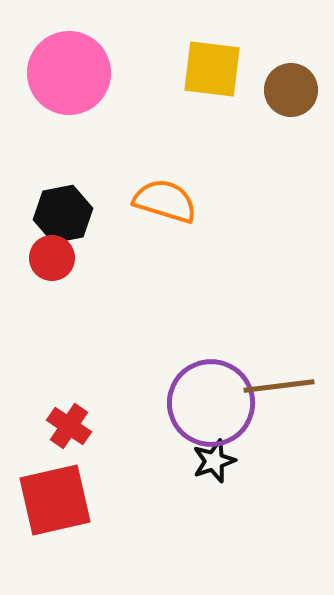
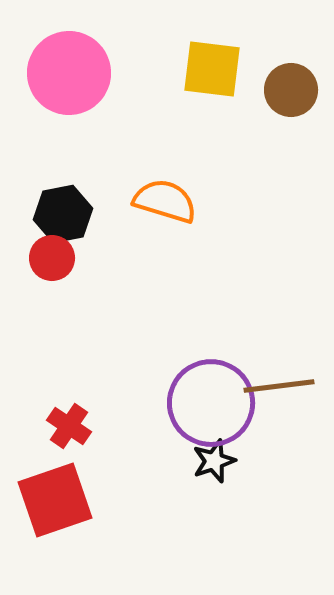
red square: rotated 6 degrees counterclockwise
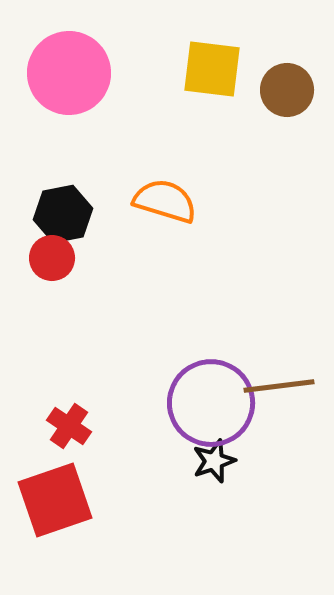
brown circle: moved 4 px left
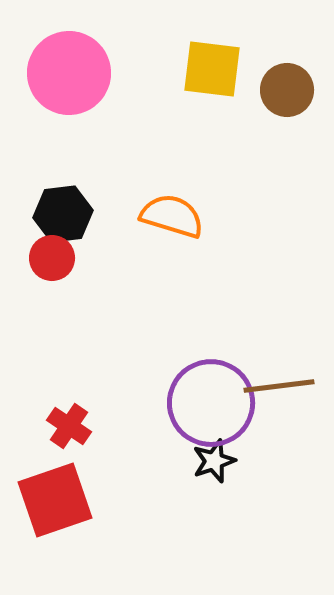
orange semicircle: moved 7 px right, 15 px down
black hexagon: rotated 4 degrees clockwise
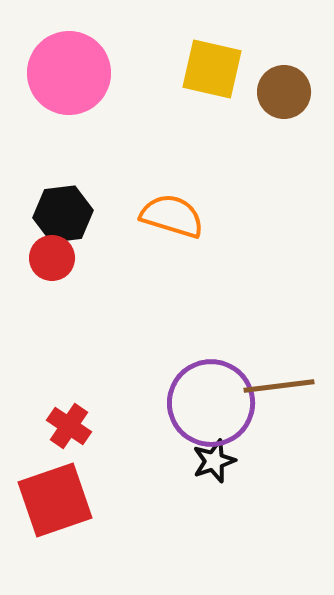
yellow square: rotated 6 degrees clockwise
brown circle: moved 3 px left, 2 px down
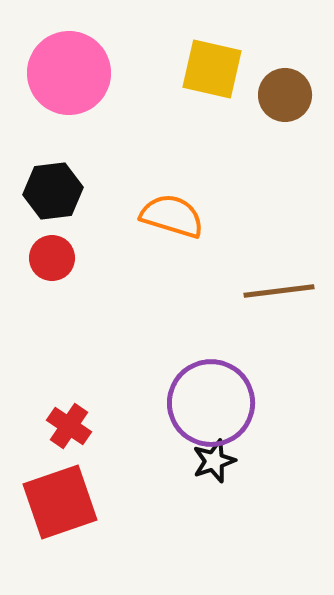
brown circle: moved 1 px right, 3 px down
black hexagon: moved 10 px left, 23 px up
brown line: moved 95 px up
red square: moved 5 px right, 2 px down
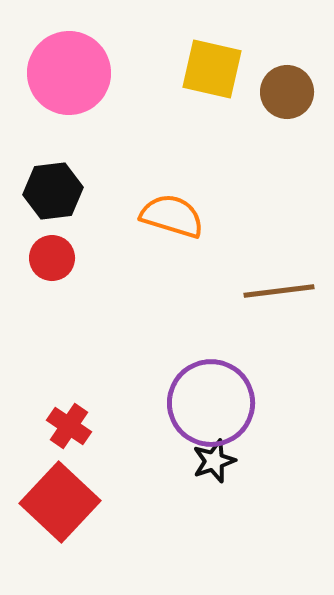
brown circle: moved 2 px right, 3 px up
red square: rotated 28 degrees counterclockwise
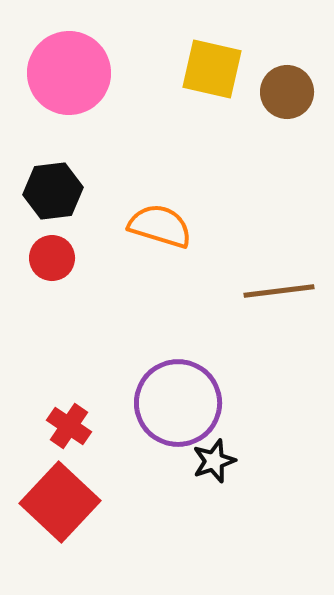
orange semicircle: moved 12 px left, 10 px down
purple circle: moved 33 px left
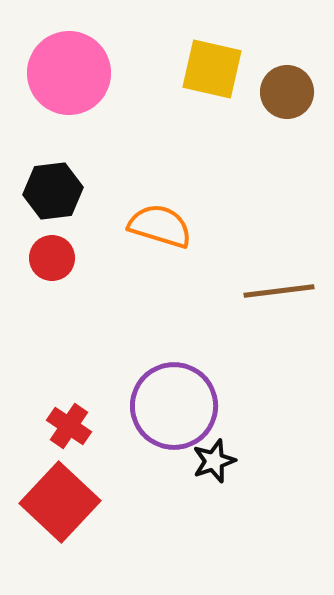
purple circle: moved 4 px left, 3 px down
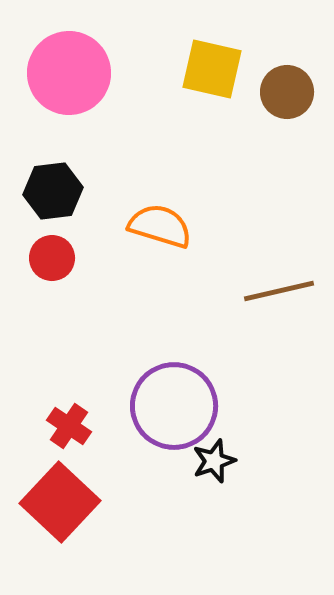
brown line: rotated 6 degrees counterclockwise
